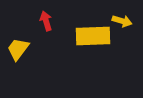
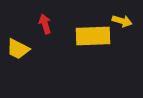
red arrow: moved 1 px left, 3 px down
yellow trapezoid: rotated 100 degrees counterclockwise
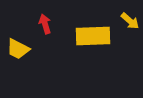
yellow arrow: moved 8 px right; rotated 24 degrees clockwise
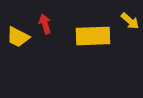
yellow trapezoid: moved 12 px up
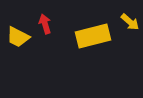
yellow arrow: moved 1 px down
yellow rectangle: rotated 12 degrees counterclockwise
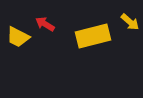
red arrow: rotated 42 degrees counterclockwise
